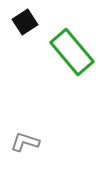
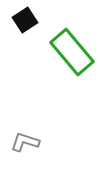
black square: moved 2 px up
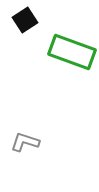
green rectangle: rotated 30 degrees counterclockwise
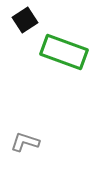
green rectangle: moved 8 px left
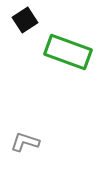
green rectangle: moved 4 px right
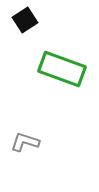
green rectangle: moved 6 px left, 17 px down
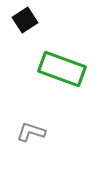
gray L-shape: moved 6 px right, 10 px up
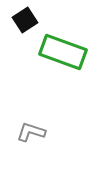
green rectangle: moved 1 px right, 17 px up
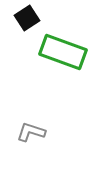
black square: moved 2 px right, 2 px up
